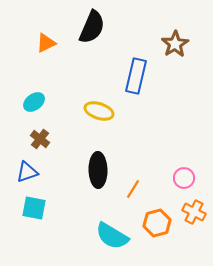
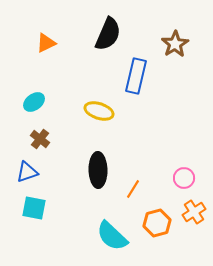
black semicircle: moved 16 px right, 7 px down
orange cross: rotated 30 degrees clockwise
cyan semicircle: rotated 12 degrees clockwise
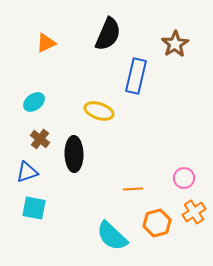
black ellipse: moved 24 px left, 16 px up
orange line: rotated 54 degrees clockwise
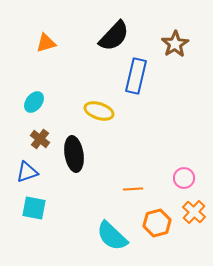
black semicircle: moved 6 px right, 2 px down; rotated 20 degrees clockwise
orange triangle: rotated 10 degrees clockwise
cyan ellipse: rotated 15 degrees counterclockwise
black ellipse: rotated 8 degrees counterclockwise
orange cross: rotated 15 degrees counterclockwise
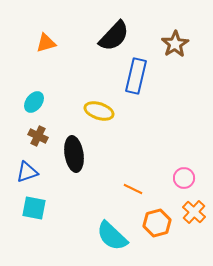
brown cross: moved 2 px left, 3 px up; rotated 12 degrees counterclockwise
orange line: rotated 30 degrees clockwise
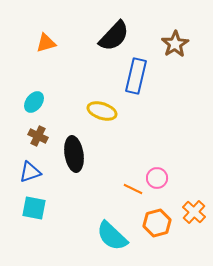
yellow ellipse: moved 3 px right
blue triangle: moved 3 px right
pink circle: moved 27 px left
